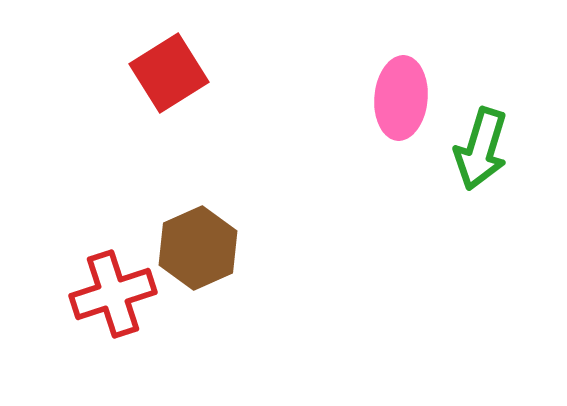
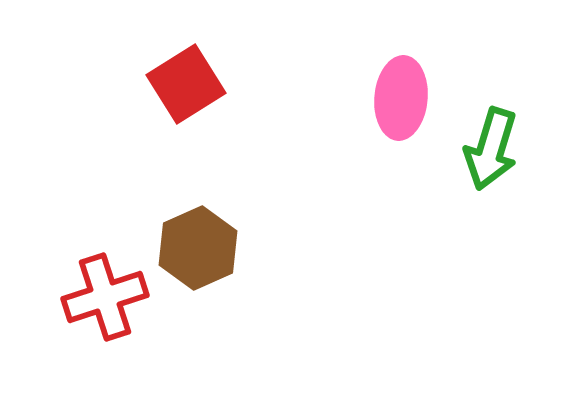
red square: moved 17 px right, 11 px down
green arrow: moved 10 px right
red cross: moved 8 px left, 3 px down
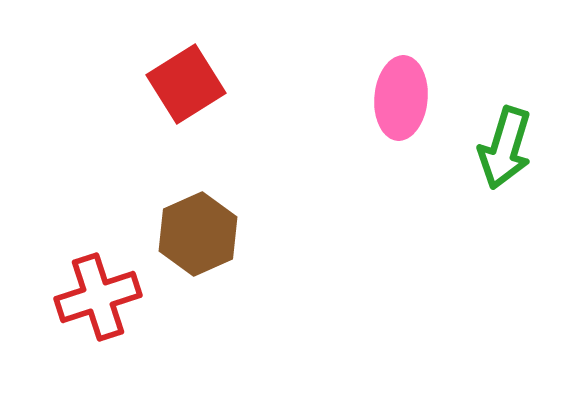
green arrow: moved 14 px right, 1 px up
brown hexagon: moved 14 px up
red cross: moved 7 px left
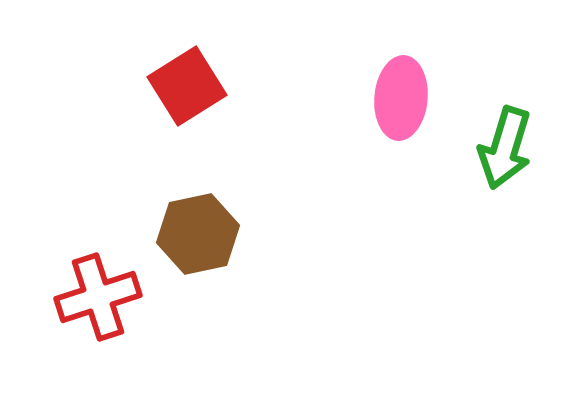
red square: moved 1 px right, 2 px down
brown hexagon: rotated 12 degrees clockwise
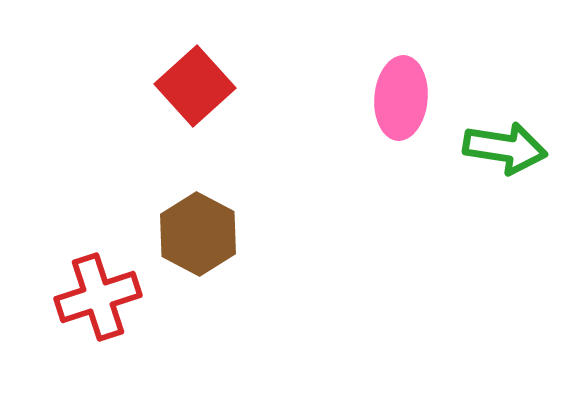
red square: moved 8 px right; rotated 10 degrees counterclockwise
green arrow: rotated 98 degrees counterclockwise
brown hexagon: rotated 20 degrees counterclockwise
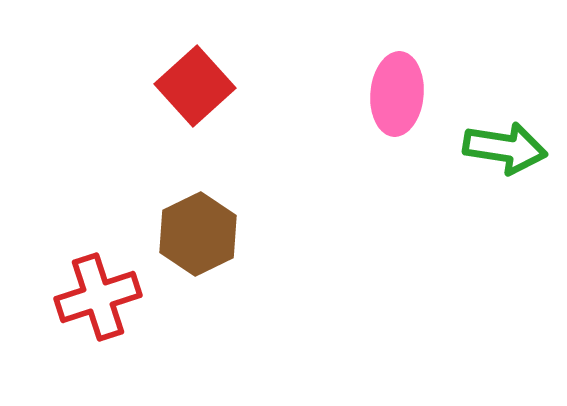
pink ellipse: moved 4 px left, 4 px up
brown hexagon: rotated 6 degrees clockwise
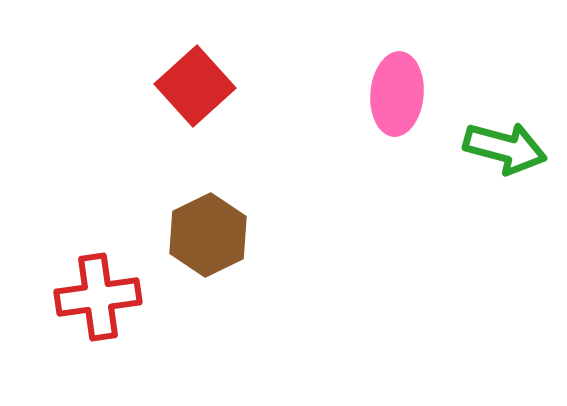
green arrow: rotated 6 degrees clockwise
brown hexagon: moved 10 px right, 1 px down
red cross: rotated 10 degrees clockwise
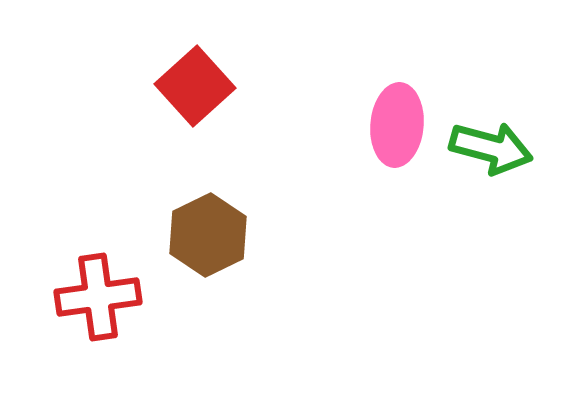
pink ellipse: moved 31 px down
green arrow: moved 14 px left
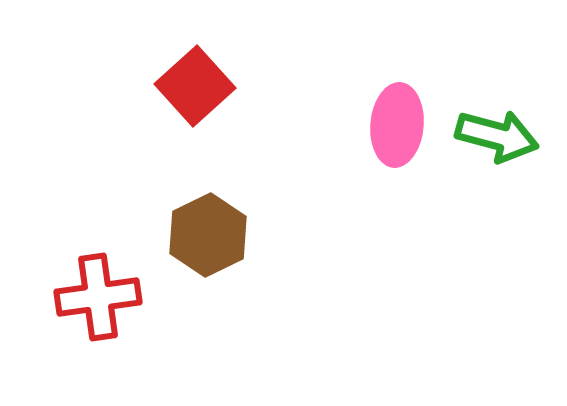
green arrow: moved 6 px right, 12 px up
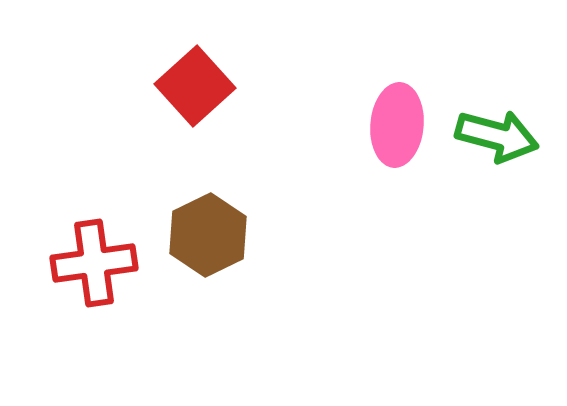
red cross: moved 4 px left, 34 px up
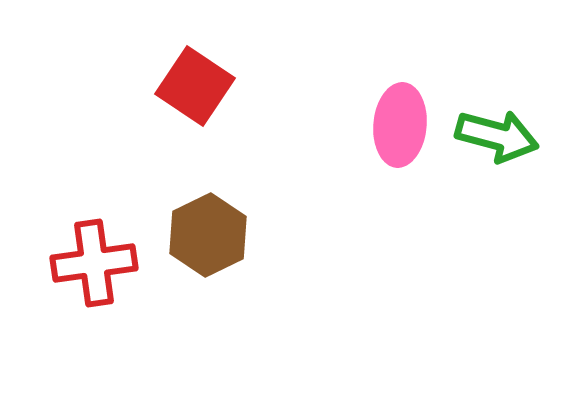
red square: rotated 14 degrees counterclockwise
pink ellipse: moved 3 px right
